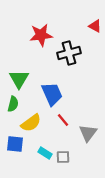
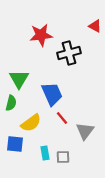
green semicircle: moved 2 px left, 1 px up
red line: moved 1 px left, 2 px up
gray triangle: moved 3 px left, 2 px up
cyan rectangle: rotated 48 degrees clockwise
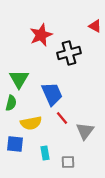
red star: rotated 15 degrees counterclockwise
yellow semicircle: rotated 25 degrees clockwise
gray square: moved 5 px right, 5 px down
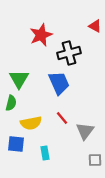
blue trapezoid: moved 7 px right, 11 px up
blue square: moved 1 px right
gray square: moved 27 px right, 2 px up
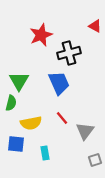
green triangle: moved 2 px down
gray square: rotated 16 degrees counterclockwise
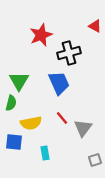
gray triangle: moved 2 px left, 3 px up
blue square: moved 2 px left, 2 px up
